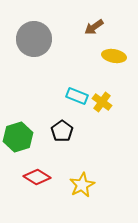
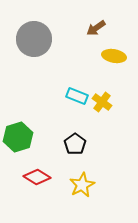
brown arrow: moved 2 px right, 1 px down
black pentagon: moved 13 px right, 13 px down
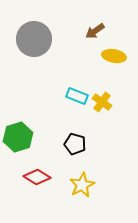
brown arrow: moved 1 px left, 3 px down
black pentagon: rotated 20 degrees counterclockwise
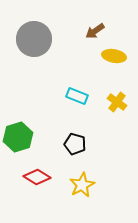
yellow cross: moved 15 px right
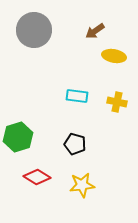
gray circle: moved 9 px up
cyan rectangle: rotated 15 degrees counterclockwise
yellow cross: rotated 24 degrees counterclockwise
yellow star: rotated 20 degrees clockwise
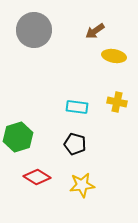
cyan rectangle: moved 11 px down
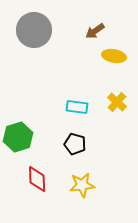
yellow cross: rotated 30 degrees clockwise
red diamond: moved 2 px down; rotated 56 degrees clockwise
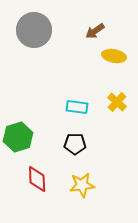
black pentagon: rotated 15 degrees counterclockwise
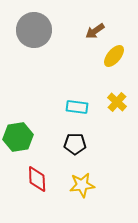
yellow ellipse: rotated 60 degrees counterclockwise
green hexagon: rotated 8 degrees clockwise
